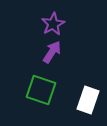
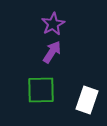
green square: rotated 20 degrees counterclockwise
white rectangle: moved 1 px left
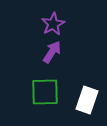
green square: moved 4 px right, 2 px down
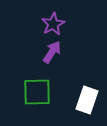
green square: moved 8 px left
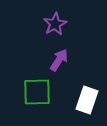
purple star: moved 2 px right
purple arrow: moved 7 px right, 8 px down
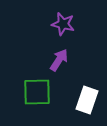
purple star: moved 8 px right; rotated 30 degrees counterclockwise
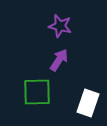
purple star: moved 3 px left, 2 px down
white rectangle: moved 1 px right, 3 px down
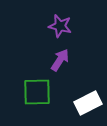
purple arrow: moved 1 px right
white rectangle: rotated 44 degrees clockwise
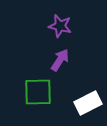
green square: moved 1 px right
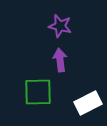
purple arrow: rotated 40 degrees counterclockwise
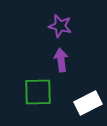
purple arrow: moved 1 px right
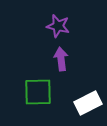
purple star: moved 2 px left
purple arrow: moved 1 px up
